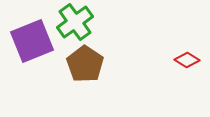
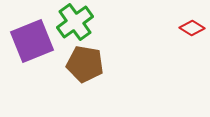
red diamond: moved 5 px right, 32 px up
brown pentagon: rotated 24 degrees counterclockwise
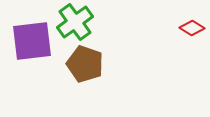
purple square: rotated 15 degrees clockwise
brown pentagon: rotated 9 degrees clockwise
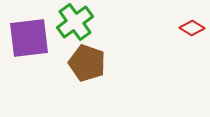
purple square: moved 3 px left, 3 px up
brown pentagon: moved 2 px right, 1 px up
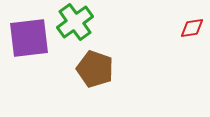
red diamond: rotated 40 degrees counterclockwise
brown pentagon: moved 8 px right, 6 px down
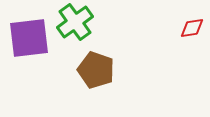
brown pentagon: moved 1 px right, 1 px down
